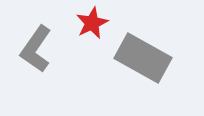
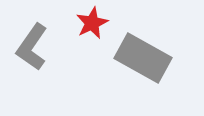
gray L-shape: moved 4 px left, 2 px up
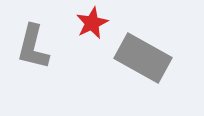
gray L-shape: moved 1 px right; rotated 21 degrees counterclockwise
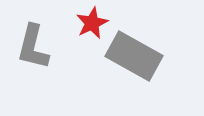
gray rectangle: moved 9 px left, 2 px up
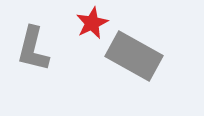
gray L-shape: moved 2 px down
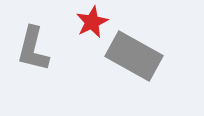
red star: moved 1 px up
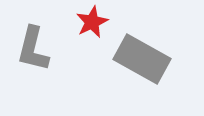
gray rectangle: moved 8 px right, 3 px down
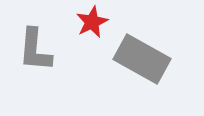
gray L-shape: moved 2 px right, 1 px down; rotated 9 degrees counterclockwise
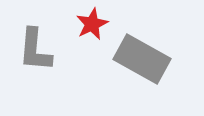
red star: moved 2 px down
